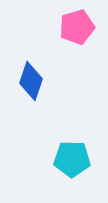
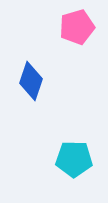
cyan pentagon: moved 2 px right
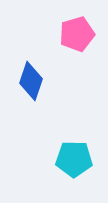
pink pentagon: moved 7 px down
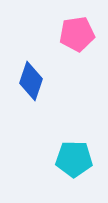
pink pentagon: rotated 8 degrees clockwise
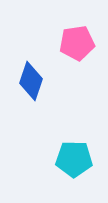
pink pentagon: moved 9 px down
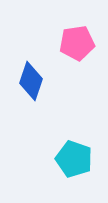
cyan pentagon: rotated 18 degrees clockwise
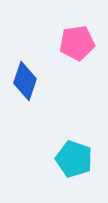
blue diamond: moved 6 px left
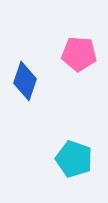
pink pentagon: moved 2 px right, 11 px down; rotated 12 degrees clockwise
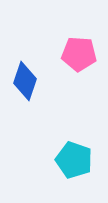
cyan pentagon: moved 1 px down
